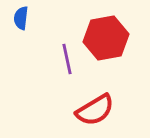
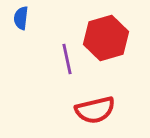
red hexagon: rotated 6 degrees counterclockwise
red semicircle: rotated 18 degrees clockwise
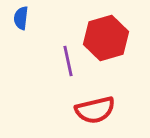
purple line: moved 1 px right, 2 px down
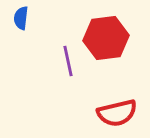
red hexagon: rotated 9 degrees clockwise
red semicircle: moved 22 px right, 3 px down
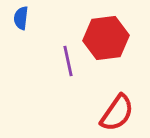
red semicircle: rotated 42 degrees counterclockwise
